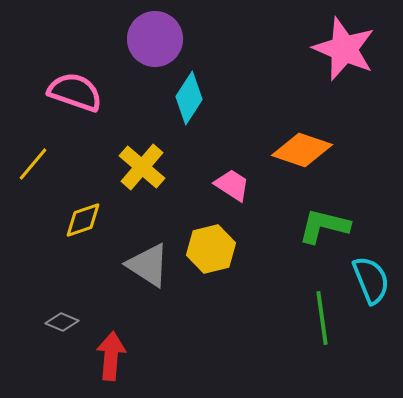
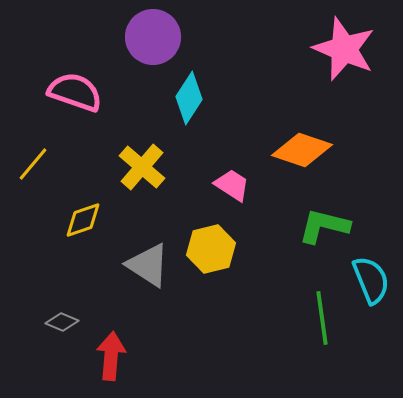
purple circle: moved 2 px left, 2 px up
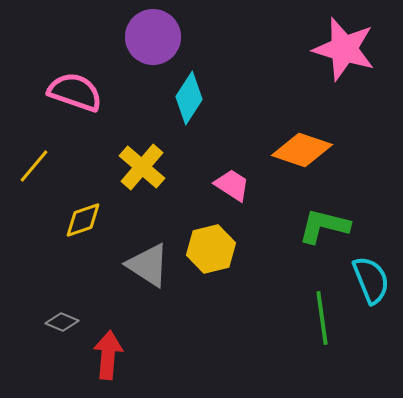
pink star: rotated 6 degrees counterclockwise
yellow line: moved 1 px right, 2 px down
red arrow: moved 3 px left, 1 px up
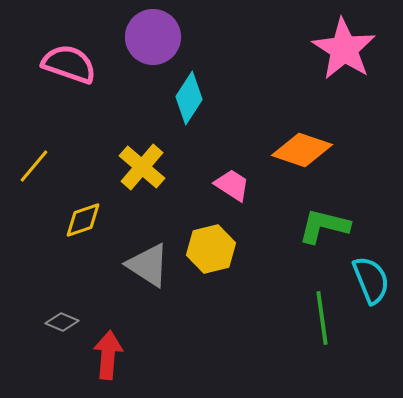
pink star: rotated 16 degrees clockwise
pink semicircle: moved 6 px left, 28 px up
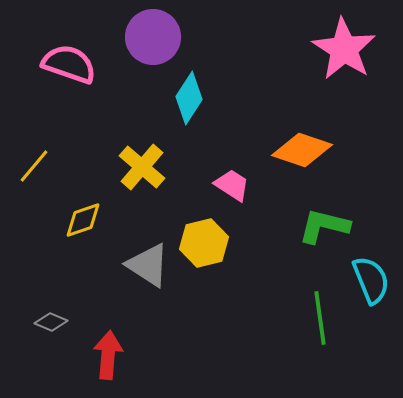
yellow hexagon: moved 7 px left, 6 px up
green line: moved 2 px left
gray diamond: moved 11 px left
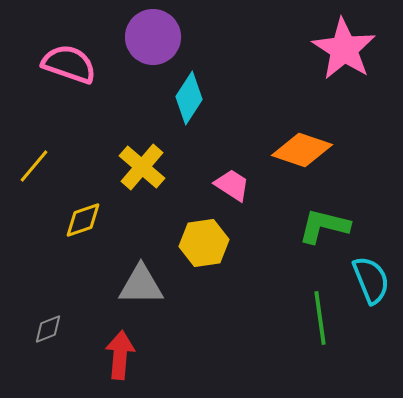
yellow hexagon: rotated 6 degrees clockwise
gray triangle: moved 7 px left, 20 px down; rotated 33 degrees counterclockwise
gray diamond: moved 3 px left, 7 px down; rotated 44 degrees counterclockwise
red arrow: moved 12 px right
